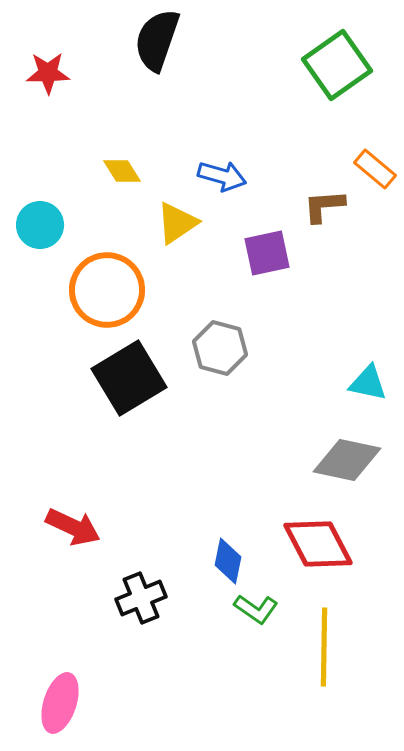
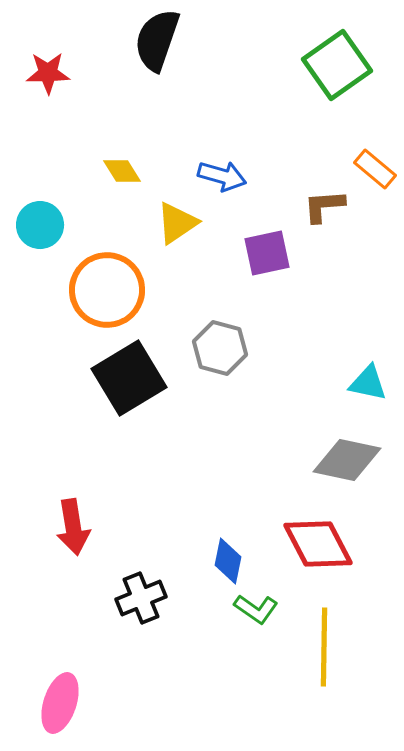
red arrow: rotated 56 degrees clockwise
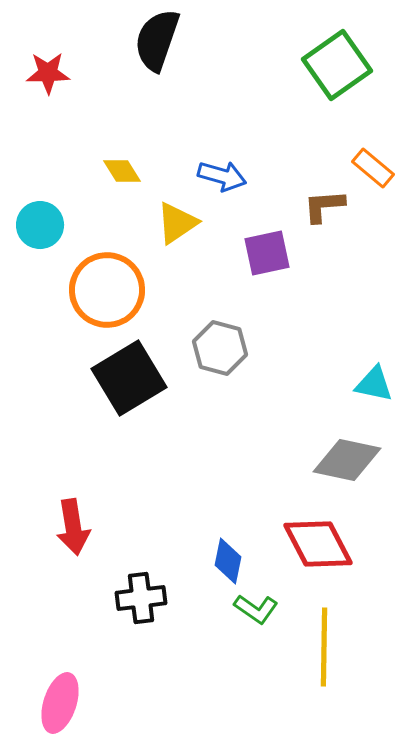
orange rectangle: moved 2 px left, 1 px up
cyan triangle: moved 6 px right, 1 px down
black cross: rotated 15 degrees clockwise
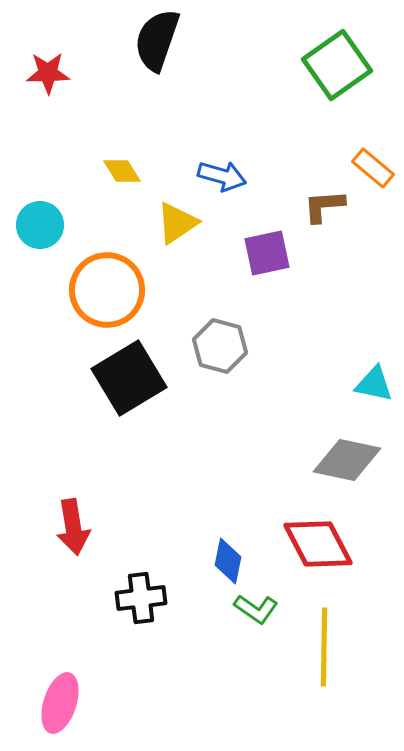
gray hexagon: moved 2 px up
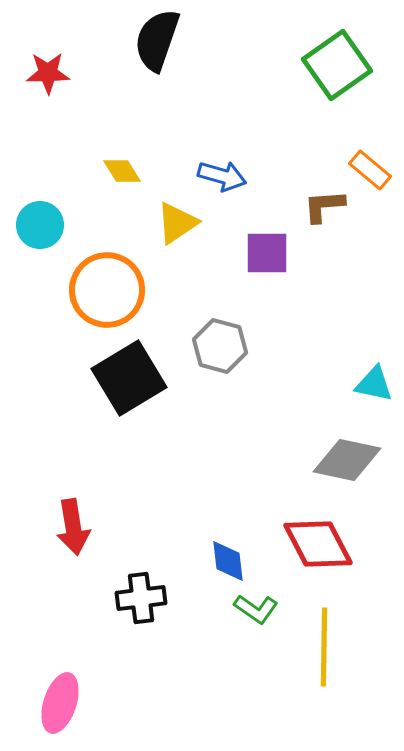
orange rectangle: moved 3 px left, 2 px down
purple square: rotated 12 degrees clockwise
blue diamond: rotated 18 degrees counterclockwise
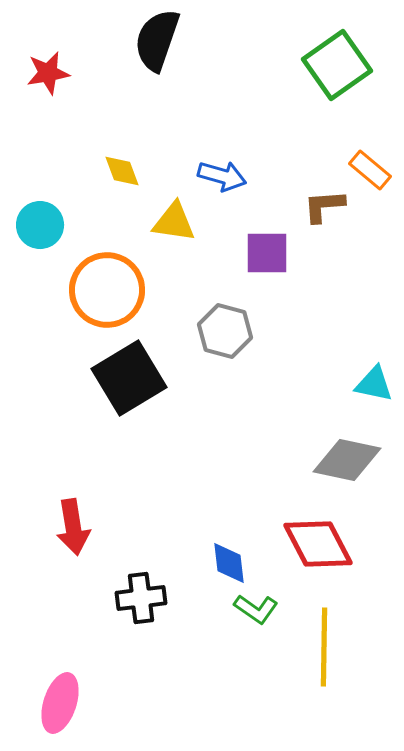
red star: rotated 9 degrees counterclockwise
yellow diamond: rotated 12 degrees clockwise
yellow triangle: moved 3 px left, 1 px up; rotated 42 degrees clockwise
gray hexagon: moved 5 px right, 15 px up
blue diamond: moved 1 px right, 2 px down
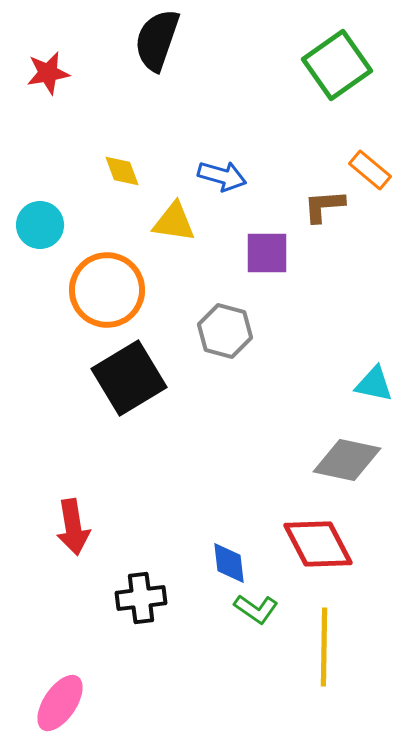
pink ellipse: rotated 16 degrees clockwise
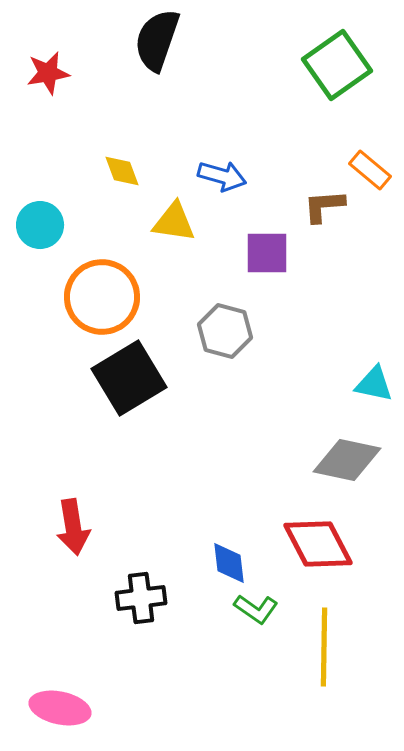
orange circle: moved 5 px left, 7 px down
pink ellipse: moved 5 px down; rotated 68 degrees clockwise
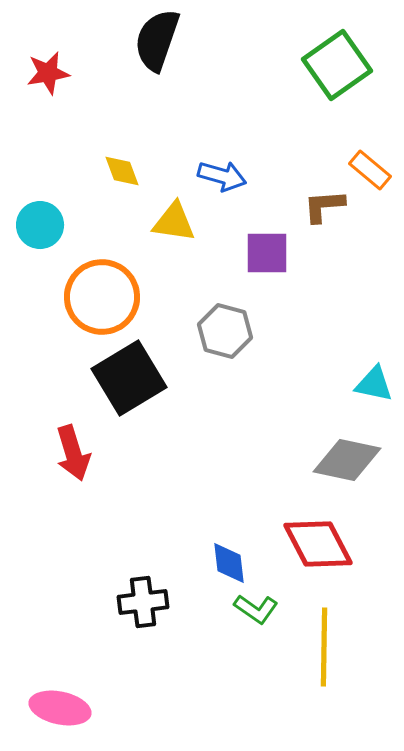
red arrow: moved 74 px up; rotated 8 degrees counterclockwise
black cross: moved 2 px right, 4 px down
